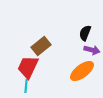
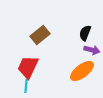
brown rectangle: moved 1 px left, 11 px up
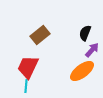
purple arrow: rotated 63 degrees counterclockwise
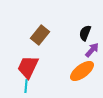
brown rectangle: rotated 12 degrees counterclockwise
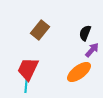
brown rectangle: moved 5 px up
red trapezoid: moved 2 px down
orange ellipse: moved 3 px left, 1 px down
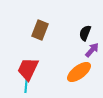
brown rectangle: rotated 18 degrees counterclockwise
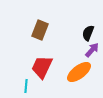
black semicircle: moved 3 px right
red trapezoid: moved 14 px right, 2 px up
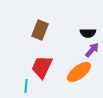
black semicircle: rotated 112 degrees counterclockwise
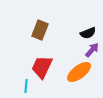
black semicircle: rotated 21 degrees counterclockwise
